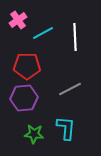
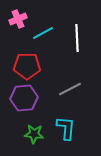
pink cross: moved 1 px up; rotated 12 degrees clockwise
white line: moved 2 px right, 1 px down
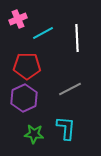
purple hexagon: rotated 20 degrees counterclockwise
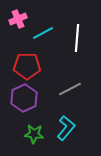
white line: rotated 8 degrees clockwise
cyan L-shape: rotated 35 degrees clockwise
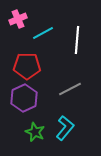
white line: moved 2 px down
cyan L-shape: moved 1 px left
green star: moved 1 px right, 2 px up; rotated 18 degrees clockwise
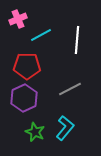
cyan line: moved 2 px left, 2 px down
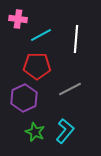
pink cross: rotated 30 degrees clockwise
white line: moved 1 px left, 1 px up
red pentagon: moved 10 px right
cyan L-shape: moved 3 px down
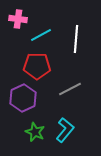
purple hexagon: moved 1 px left
cyan L-shape: moved 1 px up
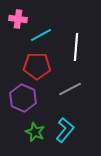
white line: moved 8 px down
purple hexagon: rotated 12 degrees counterclockwise
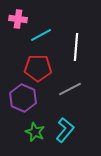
red pentagon: moved 1 px right, 2 px down
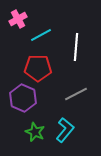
pink cross: rotated 36 degrees counterclockwise
gray line: moved 6 px right, 5 px down
